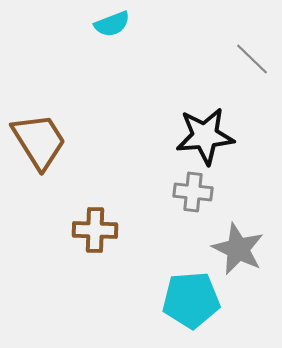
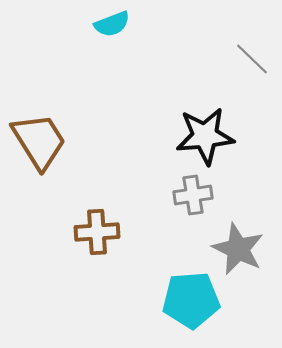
gray cross: moved 3 px down; rotated 15 degrees counterclockwise
brown cross: moved 2 px right, 2 px down; rotated 6 degrees counterclockwise
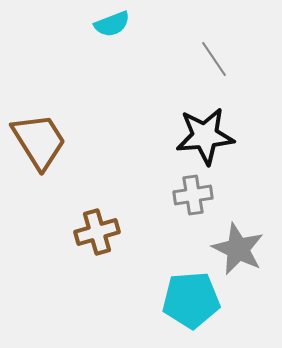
gray line: moved 38 px left; rotated 12 degrees clockwise
brown cross: rotated 12 degrees counterclockwise
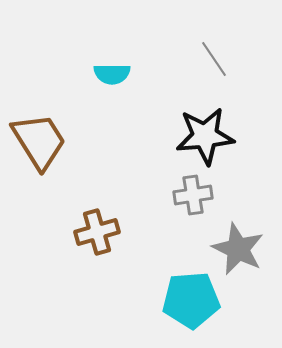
cyan semicircle: moved 50 px down; rotated 21 degrees clockwise
